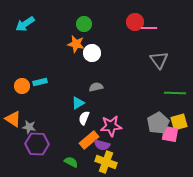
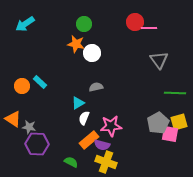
cyan rectangle: rotated 56 degrees clockwise
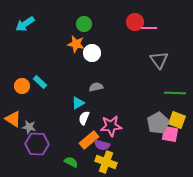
yellow square: moved 2 px left, 2 px up; rotated 36 degrees clockwise
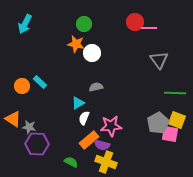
cyan arrow: rotated 30 degrees counterclockwise
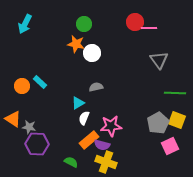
pink square: moved 12 px down; rotated 36 degrees counterclockwise
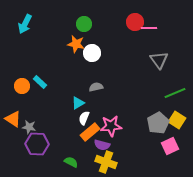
green line: rotated 25 degrees counterclockwise
yellow square: rotated 12 degrees clockwise
orange rectangle: moved 1 px right, 8 px up
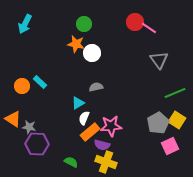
pink line: rotated 35 degrees clockwise
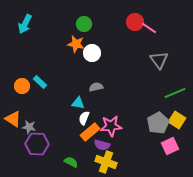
cyan triangle: rotated 40 degrees clockwise
